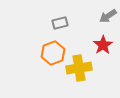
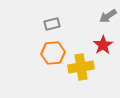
gray rectangle: moved 8 px left, 1 px down
orange hexagon: rotated 15 degrees clockwise
yellow cross: moved 2 px right, 1 px up
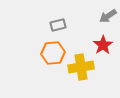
gray rectangle: moved 6 px right, 1 px down
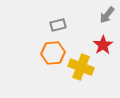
gray arrow: moved 1 px left, 1 px up; rotated 18 degrees counterclockwise
yellow cross: rotated 30 degrees clockwise
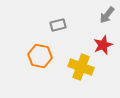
red star: rotated 12 degrees clockwise
orange hexagon: moved 13 px left, 3 px down; rotated 15 degrees clockwise
